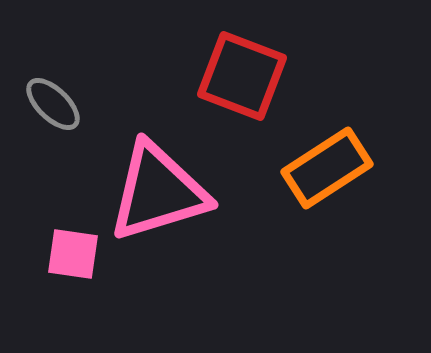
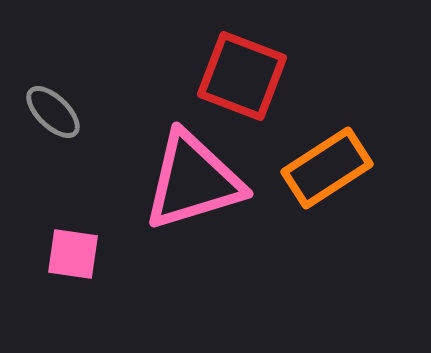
gray ellipse: moved 8 px down
pink triangle: moved 35 px right, 11 px up
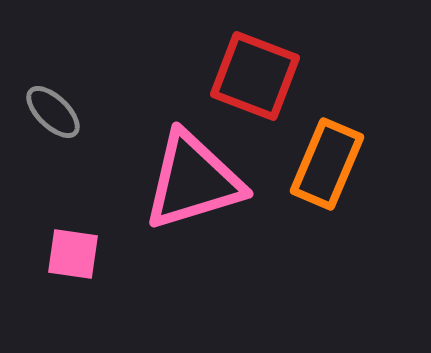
red square: moved 13 px right
orange rectangle: moved 4 px up; rotated 34 degrees counterclockwise
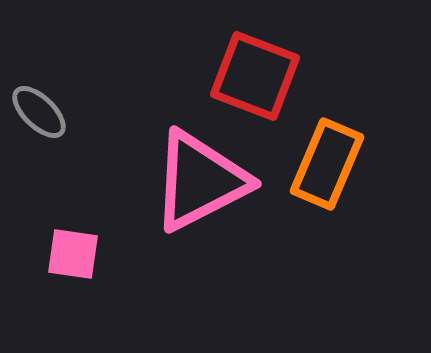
gray ellipse: moved 14 px left
pink triangle: moved 7 px right; rotated 10 degrees counterclockwise
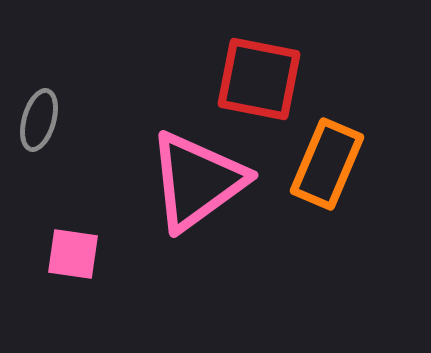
red square: moved 4 px right, 3 px down; rotated 10 degrees counterclockwise
gray ellipse: moved 8 px down; rotated 62 degrees clockwise
pink triangle: moved 3 px left; rotated 9 degrees counterclockwise
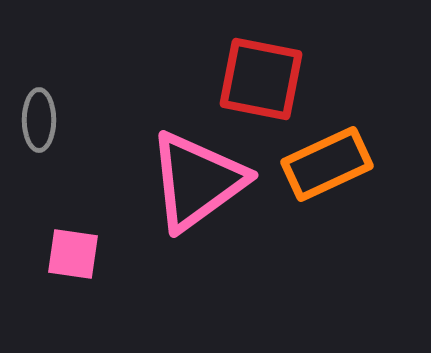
red square: moved 2 px right
gray ellipse: rotated 16 degrees counterclockwise
orange rectangle: rotated 42 degrees clockwise
